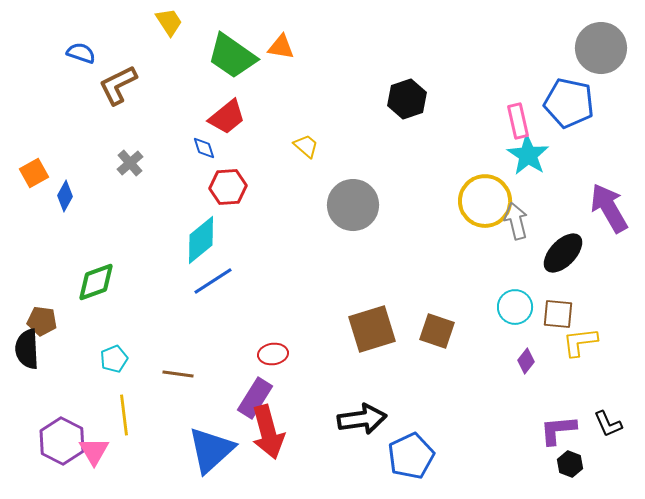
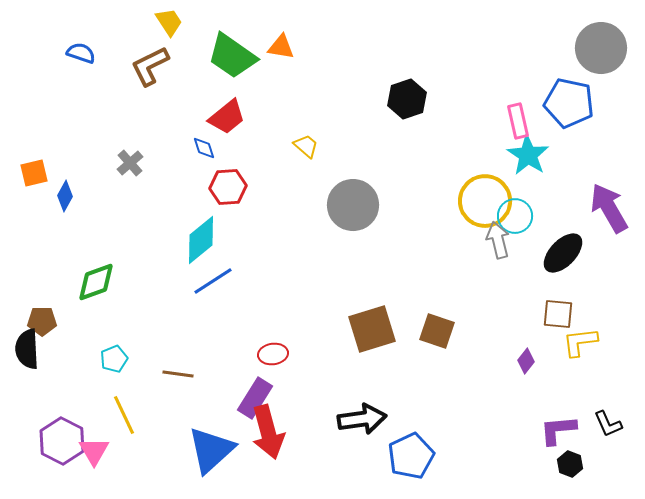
brown L-shape at (118, 85): moved 32 px right, 19 px up
orange square at (34, 173): rotated 16 degrees clockwise
gray arrow at (516, 221): moved 18 px left, 19 px down
cyan circle at (515, 307): moved 91 px up
brown pentagon at (42, 321): rotated 8 degrees counterclockwise
yellow line at (124, 415): rotated 18 degrees counterclockwise
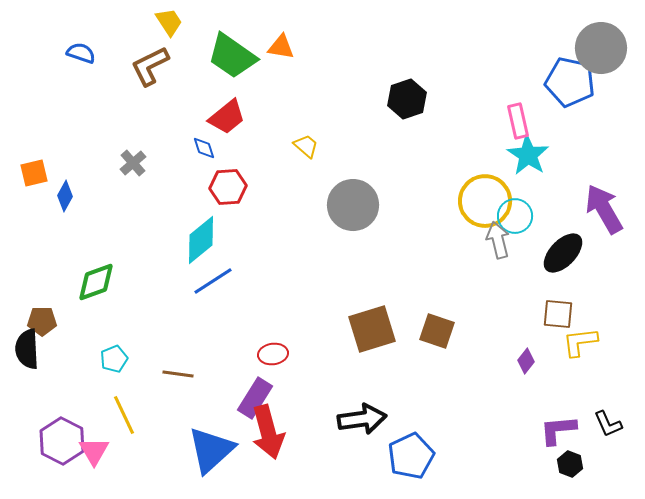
blue pentagon at (569, 103): moved 1 px right, 21 px up
gray cross at (130, 163): moved 3 px right
purple arrow at (609, 208): moved 5 px left, 1 px down
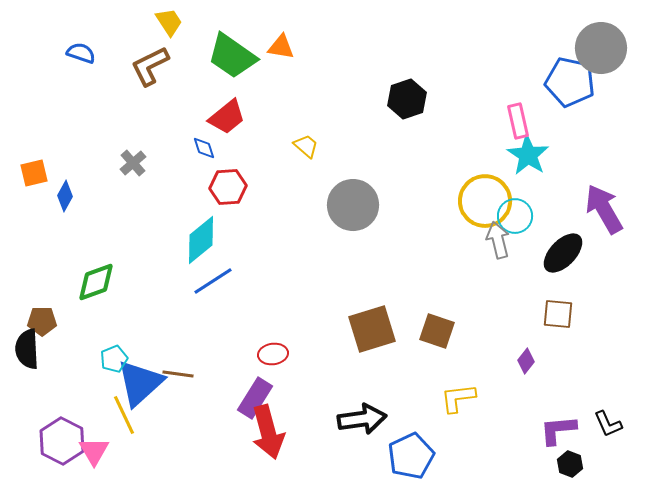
yellow L-shape at (580, 342): moved 122 px left, 56 px down
blue triangle at (211, 450): moved 71 px left, 67 px up
